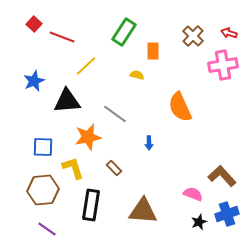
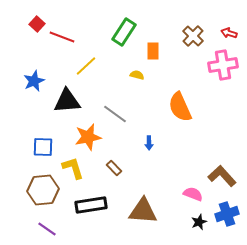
red square: moved 3 px right
black rectangle: rotated 72 degrees clockwise
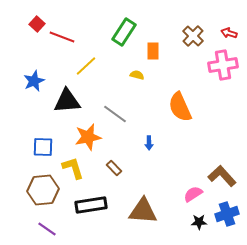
pink semicircle: rotated 54 degrees counterclockwise
black star: rotated 21 degrees clockwise
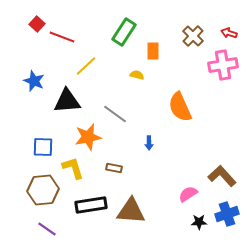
blue star: rotated 25 degrees counterclockwise
brown rectangle: rotated 35 degrees counterclockwise
pink semicircle: moved 5 px left
brown triangle: moved 12 px left
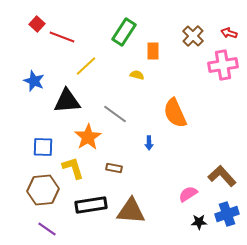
orange semicircle: moved 5 px left, 6 px down
orange star: rotated 20 degrees counterclockwise
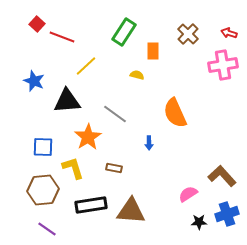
brown cross: moved 5 px left, 2 px up
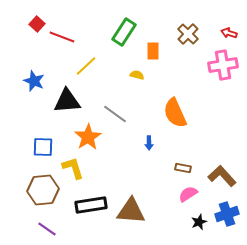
brown rectangle: moved 69 px right
black star: rotated 21 degrees counterclockwise
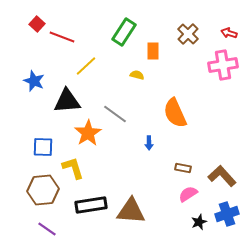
orange star: moved 4 px up
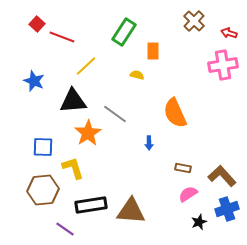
brown cross: moved 6 px right, 13 px up
black triangle: moved 6 px right
blue cross: moved 5 px up
purple line: moved 18 px right
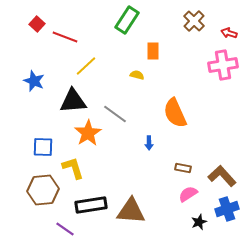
green rectangle: moved 3 px right, 12 px up
red line: moved 3 px right
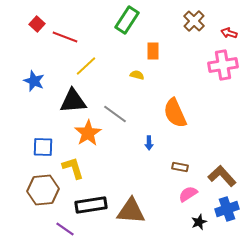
brown rectangle: moved 3 px left, 1 px up
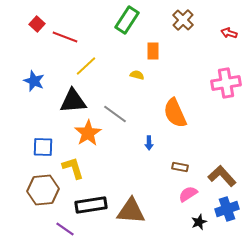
brown cross: moved 11 px left, 1 px up
pink cross: moved 3 px right, 18 px down
